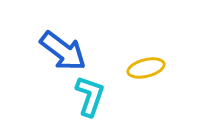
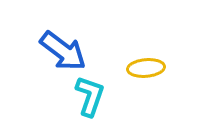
yellow ellipse: rotated 9 degrees clockwise
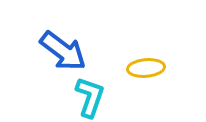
cyan L-shape: moved 1 px down
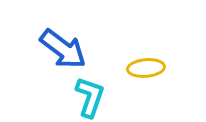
blue arrow: moved 2 px up
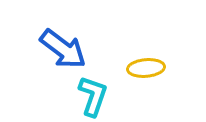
cyan L-shape: moved 3 px right, 1 px up
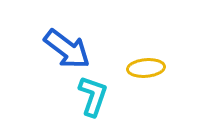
blue arrow: moved 4 px right
